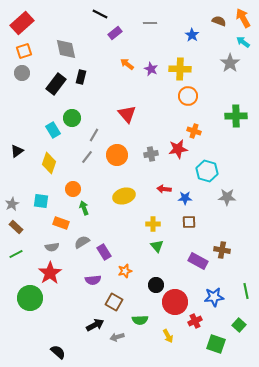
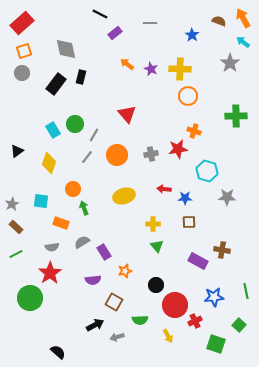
green circle at (72, 118): moved 3 px right, 6 px down
red circle at (175, 302): moved 3 px down
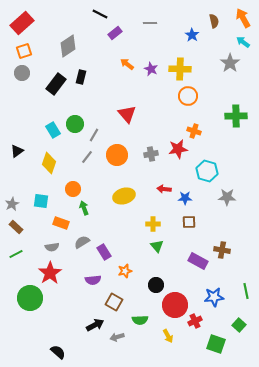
brown semicircle at (219, 21): moved 5 px left; rotated 56 degrees clockwise
gray diamond at (66, 49): moved 2 px right, 3 px up; rotated 70 degrees clockwise
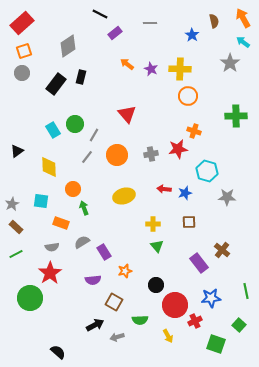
yellow diamond at (49, 163): moved 4 px down; rotated 20 degrees counterclockwise
blue star at (185, 198): moved 5 px up; rotated 16 degrees counterclockwise
brown cross at (222, 250): rotated 28 degrees clockwise
purple rectangle at (198, 261): moved 1 px right, 2 px down; rotated 24 degrees clockwise
blue star at (214, 297): moved 3 px left, 1 px down
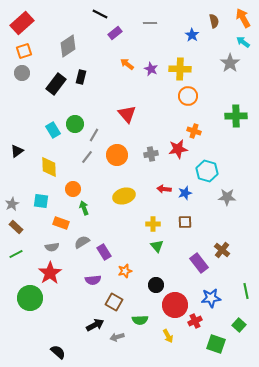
brown square at (189, 222): moved 4 px left
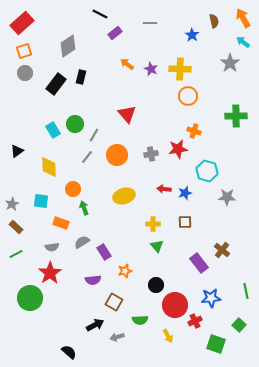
gray circle at (22, 73): moved 3 px right
black semicircle at (58, 352): moved 11 px right
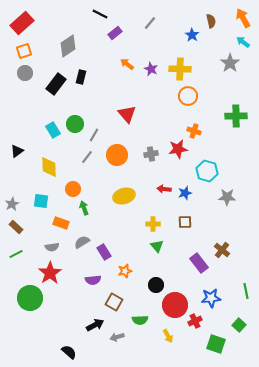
brown semicircle at (214, 21): moved 3 px left
gray line at (150, 23): rotated 48 degrees counterclockwise
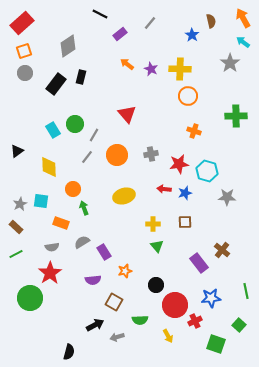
purple rectangle at (115, 33): moved 5 px right, 1 px down
red star at (178, 149): moved 1 px right, 15 px down
gray star at (12, 204): moved 8 px right
black semicircle at (69, 352): rotated 63 degrees clockwise
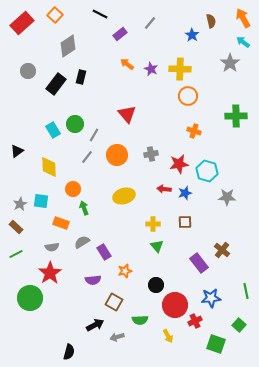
orange square at (24, 51): moved 31 px right, 36 px up; rotated 28 degrees counterclockwise
gray circle at (25, 73): moved 3 px right, 2 px up
